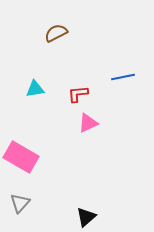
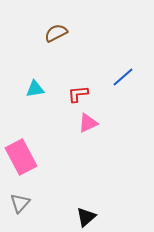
blue line: rotated 30 degrees counterclockwise
pink rectangle: rotated 32 degrees clockwise
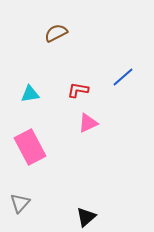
cyan triangle: moved 5 px left, 5 px down
red L-shape: moved 4 px up; rotated 15 degrees clockwise
pink rectangle: moved 9 px right, 10 px up
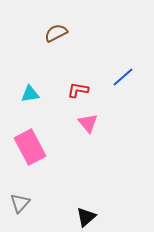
pink triangle: rotated 45 degrees counterclockwise
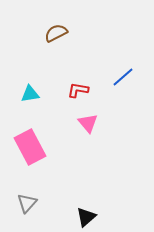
gray triangle: moved 7 px right
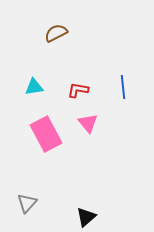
blue line: moved 10 px down; rotated 55 degrees counterclockwise
cyan triangle: moved 4 px right, 7 px up
pink rectangle: moved 16 px right, 13 px up
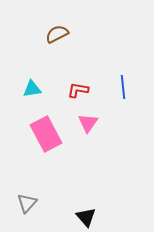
brown semicircle: moved 1 px right, 1 px down
cyan triangle: moved 2 px left, 2 px down
pink triangle: rotated 15 degrees clockwise
black triangle: rotated 30 degrees counterclockwise
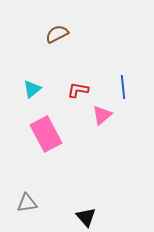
cyan triangle: rotated 30 degrees counterclockwise
pink triangle: moved 14 px right, 8 px up; rotated 15 degrees clockwise
gray triangle: rotated 40 degrees clockwise
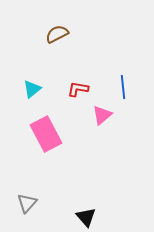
red L-shape: moved 1 px up
gray triangle: rotated 40 degrees counterclockwise
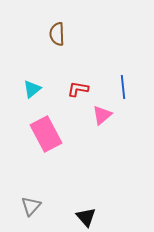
brown semicircle: rotated 65 degrees counterclockwise
gray triangle: moved 4 px right, 3 px down
